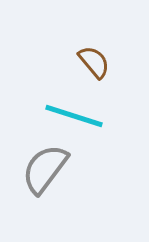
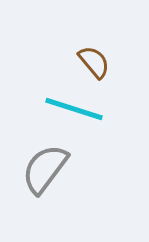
cyan line: moved 7 px up
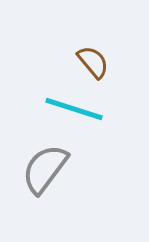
brown semicircle: moved 1 px left
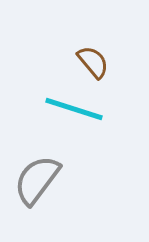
gray semicircle: moved 8 px left, 11 px down
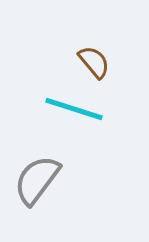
brown semicircle: moved 1 px right
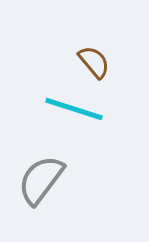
gray semicircle: moved 4 px right
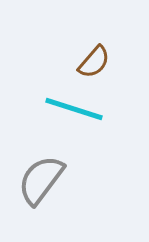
brown semicircle: rotated 81 degrees clockwise
